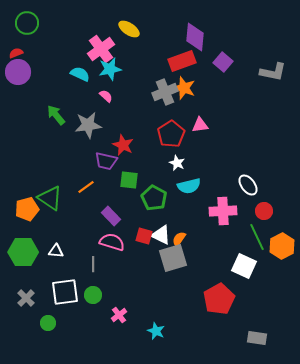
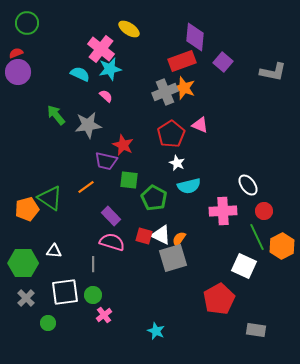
pink cross at (101, 49): rotated 16 degrees counterclockwise
pink triangle at (200, 125): rotated 30 degrees clockwise
white triangle at (56, 251): moved 2 px left
green hexagon at (23, 252): moved 11 px down
pink cross at (119, 315): moved 15 px left
gray rectangle at (257, 338): moved 1 px left, 8 px up
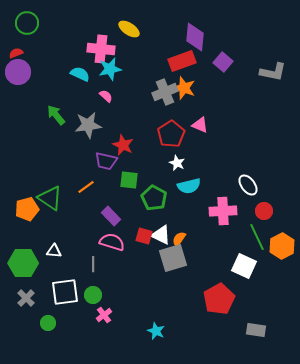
pink cross at (101, 49): rotated 32 degrees counterclockwise
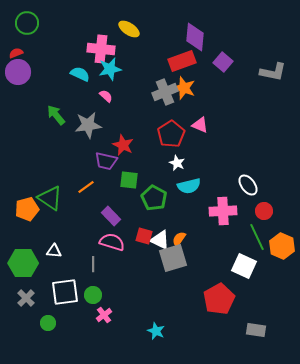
white triangle at (161, 235): moved 1 px left, 5 px down
orange hexagon at (282, 246): rotated 10 degrees counterclockwise
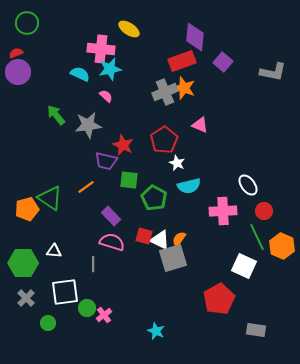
red pentagon at (171, 134): moved 7 px left, 6 px down
green circle at (93, 295): moved 6 px left, 13 px down
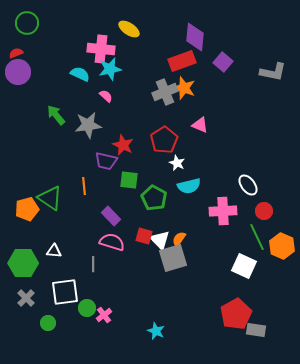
orange line at (86, 187): moved 2 px left, 1 px up; rotated 60 degrees counterclockwise
white triangle at (160, 240): rotated 20 degrees clockwise
red pentagon at (219, 299): moved 17 px right, 15 px down
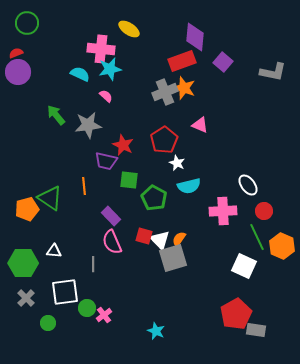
pink semicircle at (112, 242): rotated 130 degrees counterclockwise
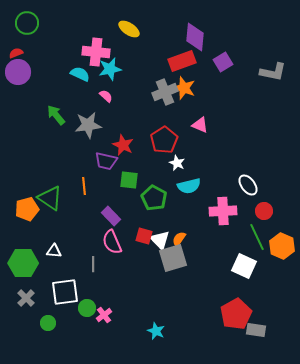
pink cross at (101, 49): moved 5 px left, 3 px down
purple square at (223, 62): rotated 18 degrees clockwise
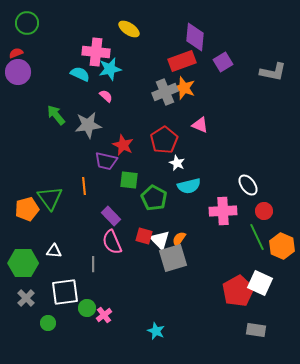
green triangle at (50, 198): rotated 20 degrees clockwise
white square at (244, 266): moved 16 px right, 17 px down
red pentagon at (236, 314): moved 2 px right, 23 px up
